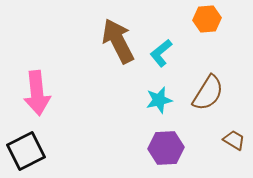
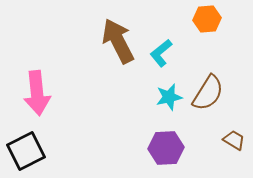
cyan star: moved 10 px right, 3 px up
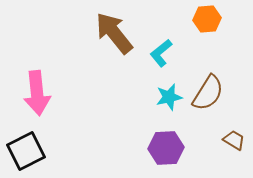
brown arrow: moved 4 px left, 8 px up; rotated 12 degrees counterclockwise
